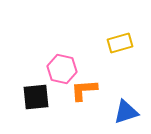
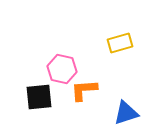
black square: moved 3 px right
blue triangle: moved 1 px down
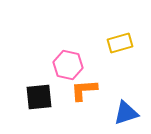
pink hexagon: moved 6 px right, 4 px up
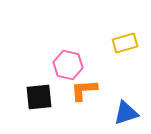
yellow rectangle: moved 5 px right
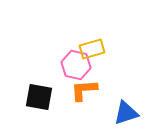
yellow rectangle: moved 33 px left, 6 px down
pink hexagon: moved 8 px right
black square: rotated 16 degrees clockwise
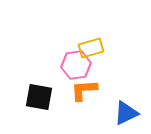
yellow rectangle: moved 1 px left, 1 px up
pink hexagon: rotated 20 degrees counterclockwise
blue triangle: rotated 8 degrees counterclockwise
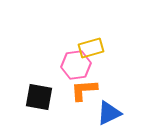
blue triangle: moved 17 px left
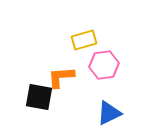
yellow rectangle: moved 7 px left, 8 px up
pink hexagon: moved 28 px right
orange L-shape: moved 23 px left, 13 px up
